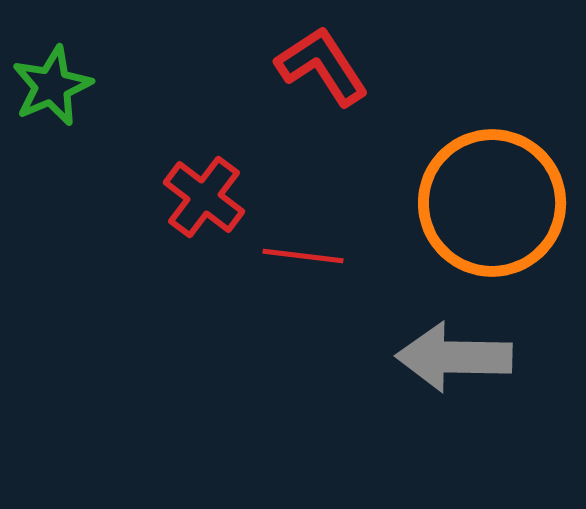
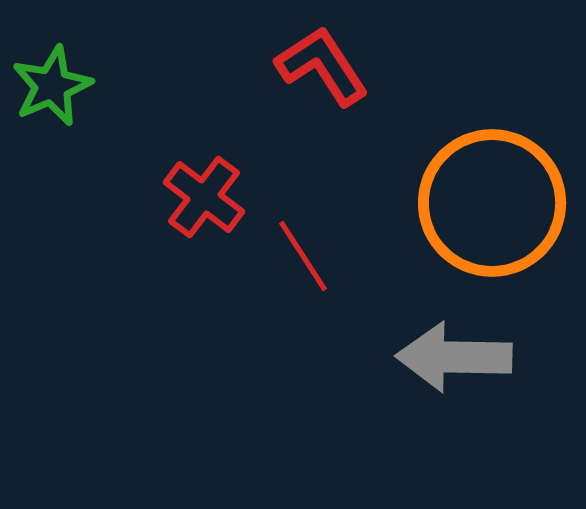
red line: rotated 50 degrees clockwise
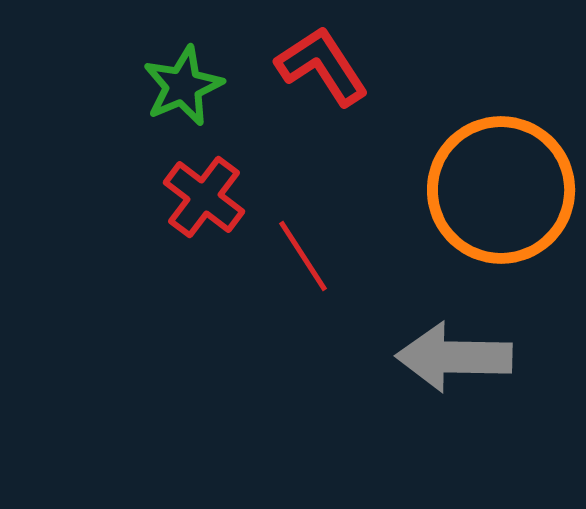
green star: moved 131 px right
orange circle: moved 9 px right, 13 px up
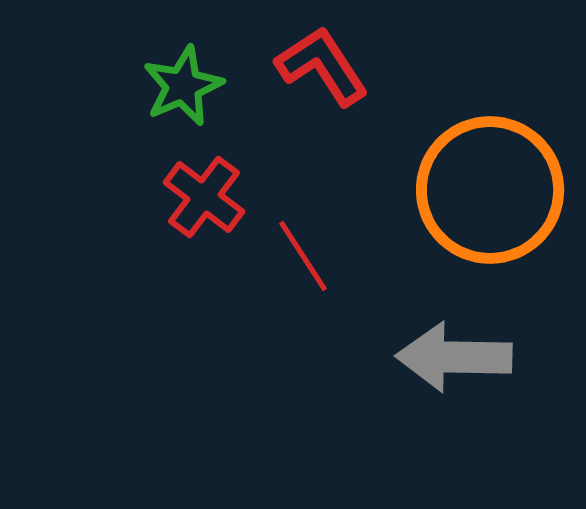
orange circle: moved 11 px left
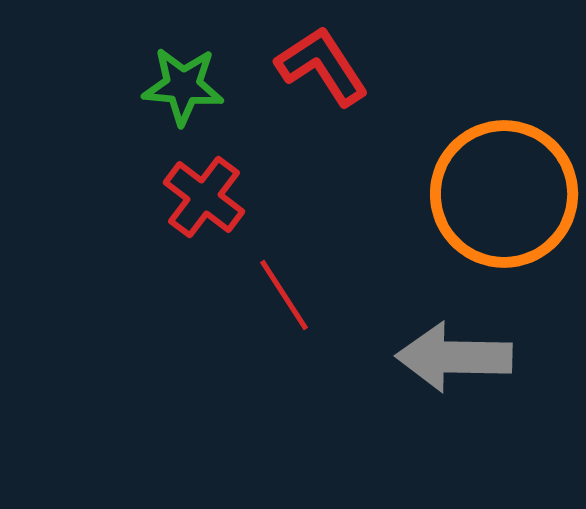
green star: rotated 28 degrees clockwise
orange circle: moved 14 px right, 4 px down
red line: moved 19 px left, 39 px down
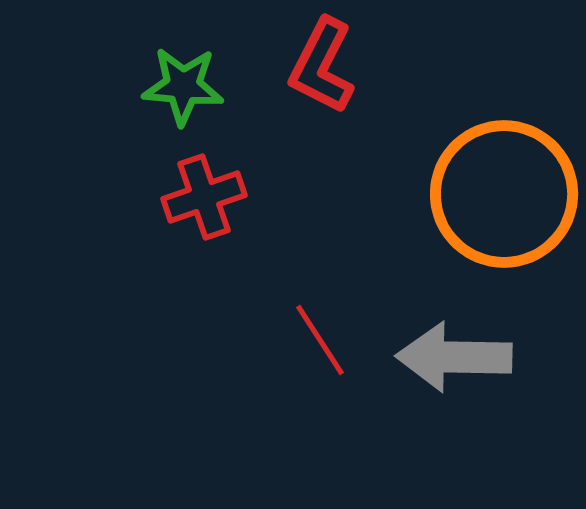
red L-shape: rotated 120 degrees counterclockwise
red cross: rotated 34 degrees clockwise
red line: moved 36 px right, 45 px down
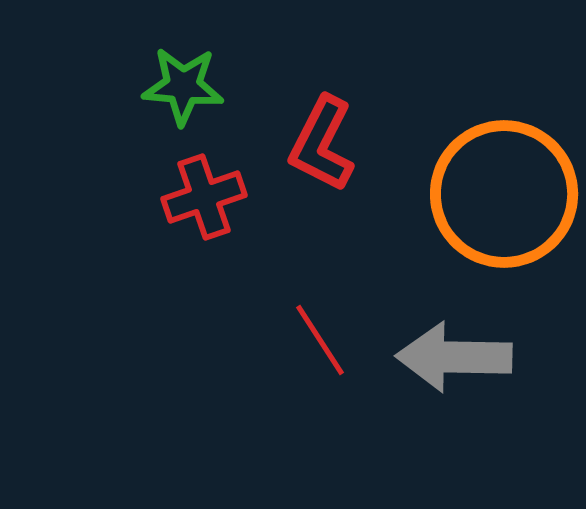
red L-shape: moved 78 px down
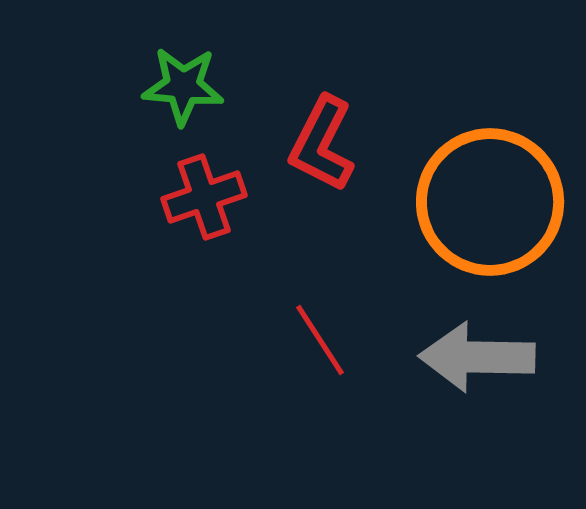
orange circle: moved 14 px left, 8 px down
gray arrow: moved 23 px right
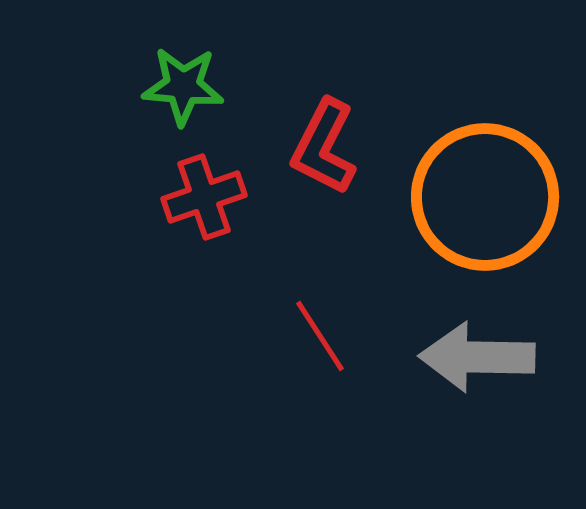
red L-shape: moved 2 px right, 3 px down
orange circle: moved 5 px left, 5 px up
red line: moved 4 px up
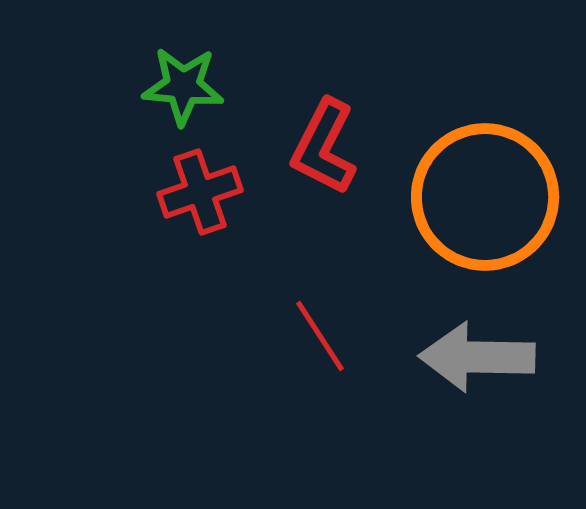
red cross: moved 4 px left, 5 px up
